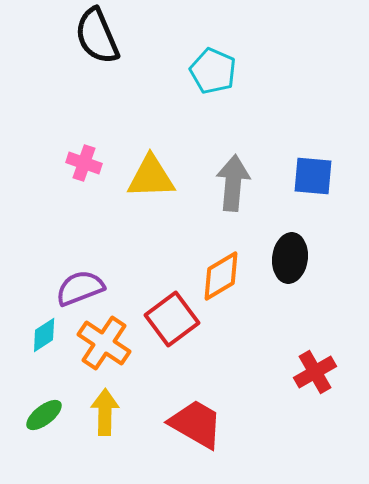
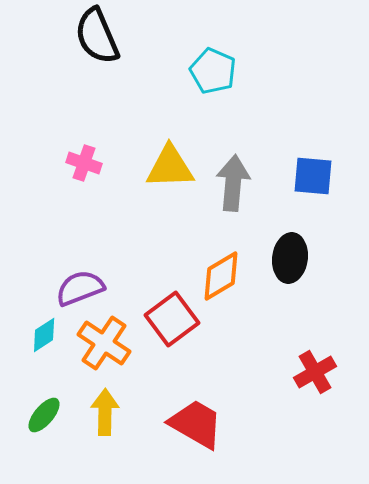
yellow triangle: moved 19 px right, 10 px up
green ellipse: rotated 12 degrees counterclockwise
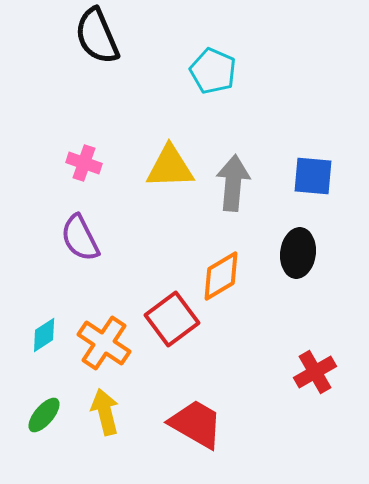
black ellipse: moved 8 px right, 5 px up
purple semicircle: moved 50 px up; rotated 96 degrees counterclockwise
yellow arrow: rotated 15 degrees counterclockwise
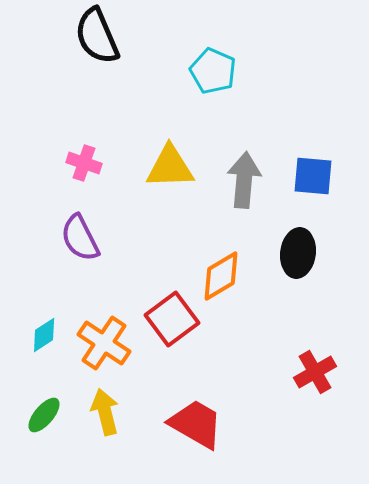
gray arrow: moved 11 px right, 3 px up
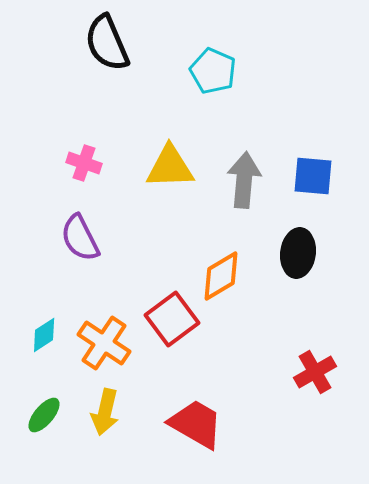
black semicircle: moved 10 px right, 7 px down
yellow arrow: rotated 153 degrees counterclockwise
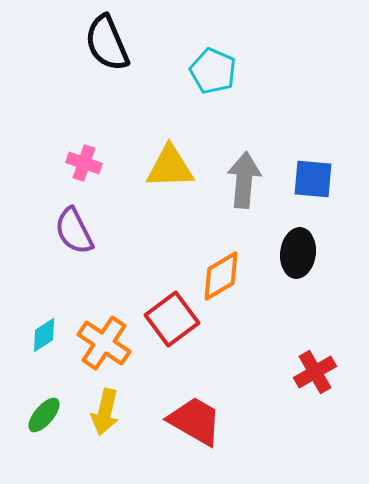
blue square: moved 3 px down
purple semicircle: moved 6 px left, 7 px up
red trapezoid: moved 1 px left, 3 px up
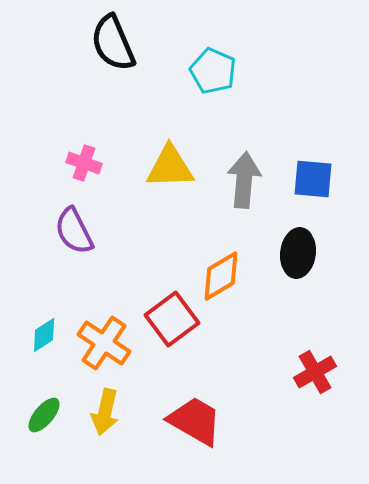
black semicircle: moved 6 px right
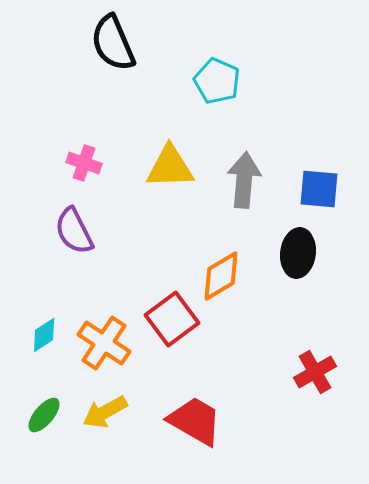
cyan pentagon: moved 4 px right, 10 px down
blue square: moved 6 px right, 10 px down
yellow arrow: rotated 48 degrees clockwise
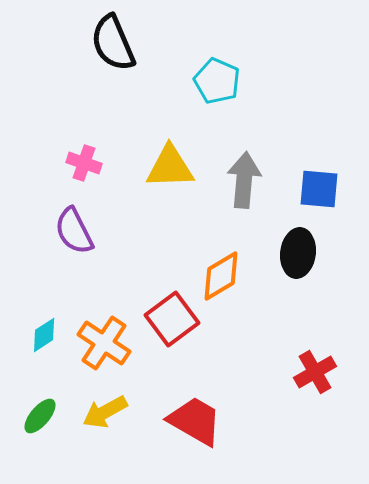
green ellipse: moved 4 px left, 1 px down
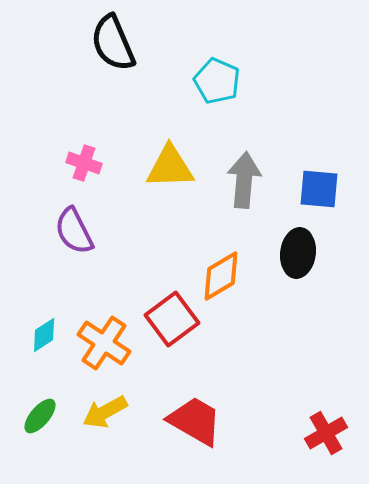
red cross: moved 11 px right, 61 px down
